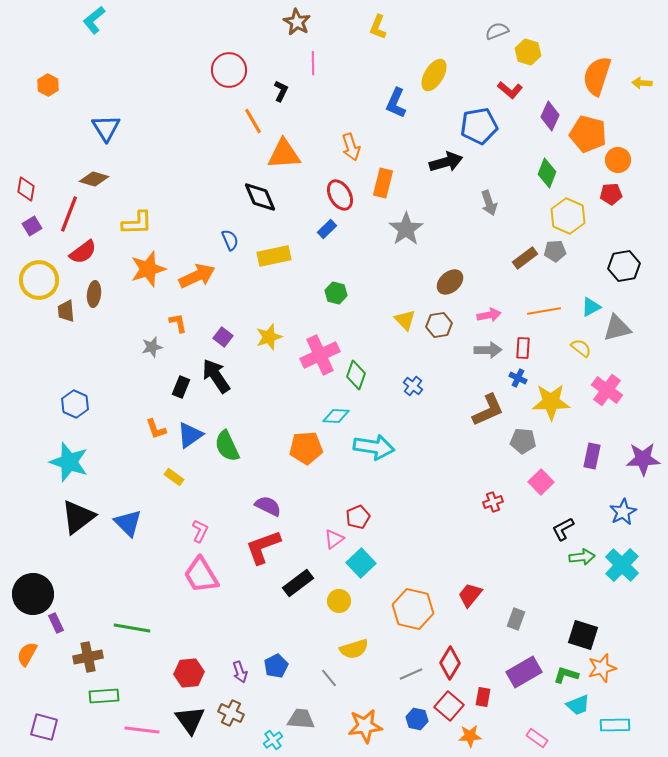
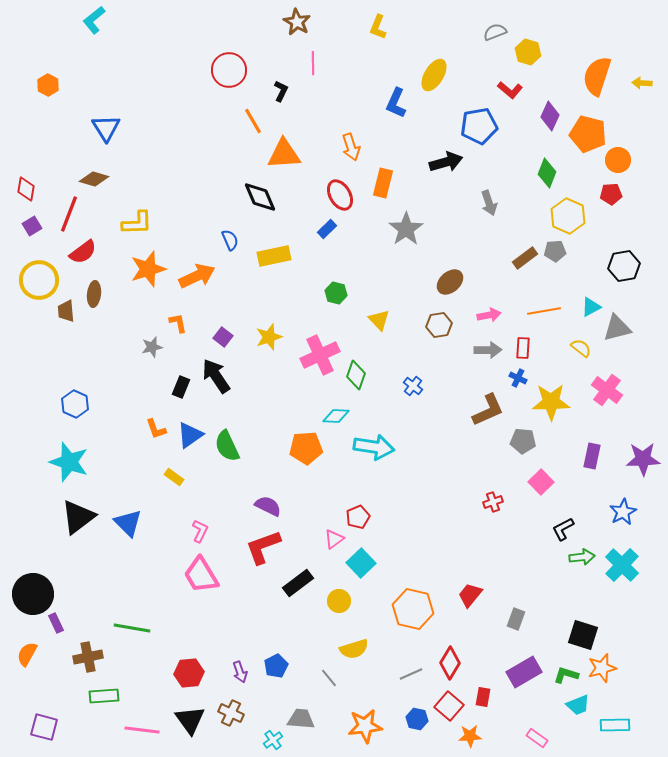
gray semicircle at (497, 31): moved 2 px left, 1 px down
yellow triangle at (405, 320): moved 26 px left
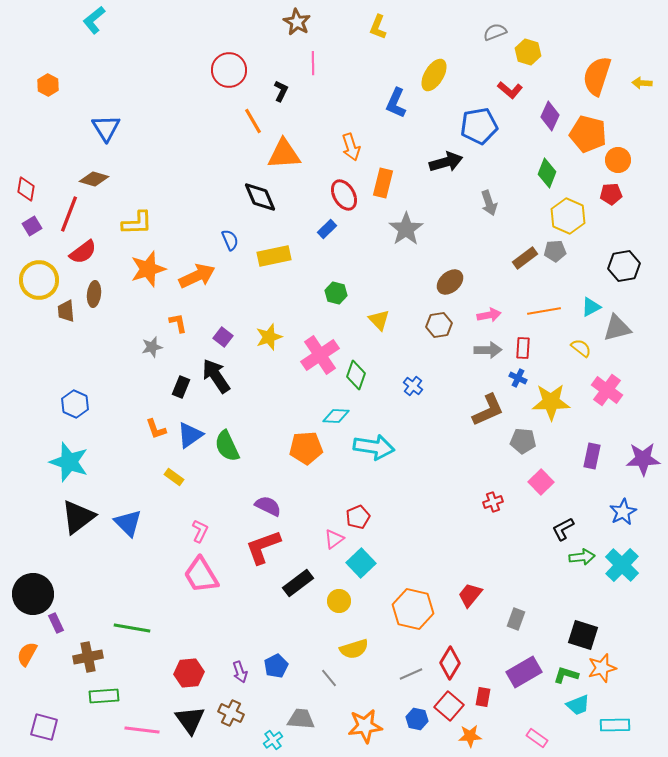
red ellipse at (340, 195): moved 4 px right
pink cross at (320, 355): rotated 9 degrees counterclockwise
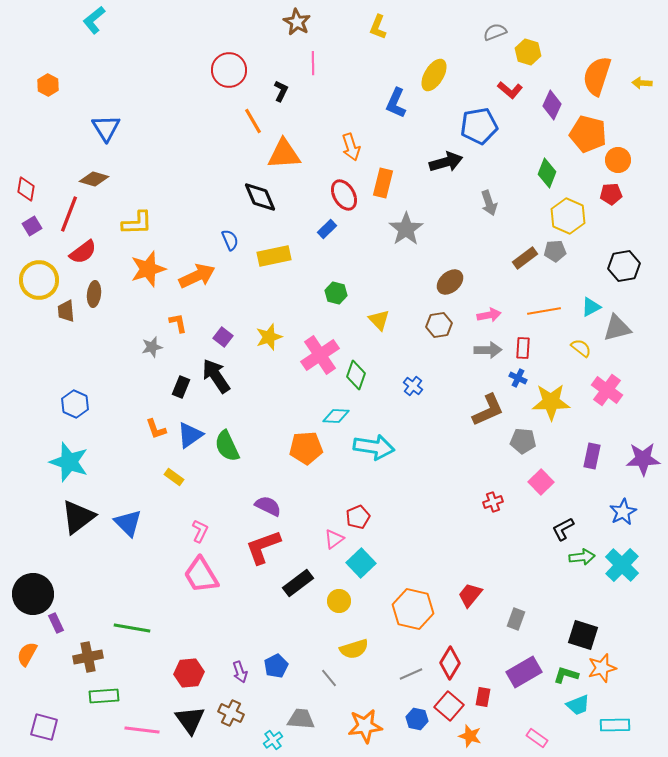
purple diamond at (550, 116): moved 2 px right, 11 px up
orange star at (470, 736): rotated 20 degrees clockwise
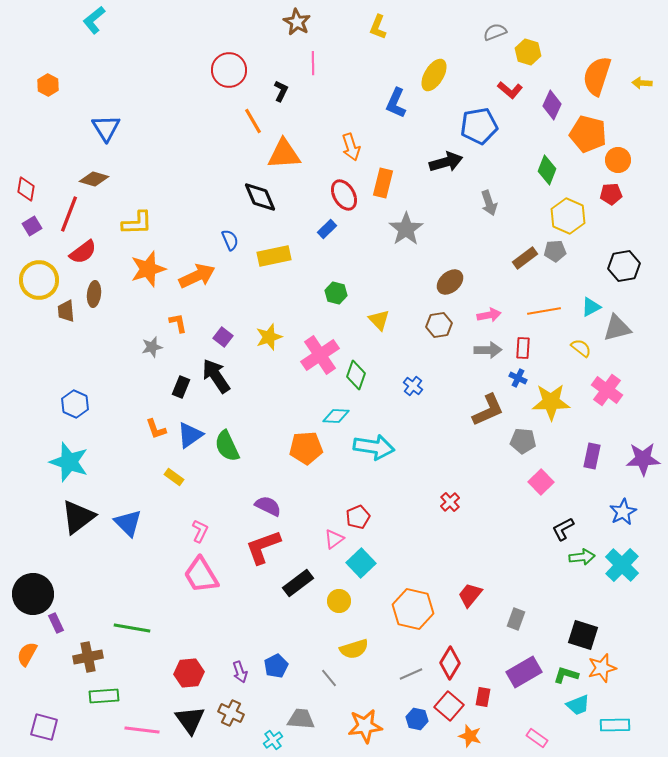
green diamond at (547, 173): moved 3 px up
red cross at (493, 502): moved 43 px left; rotated 24 degrees counterclockwise
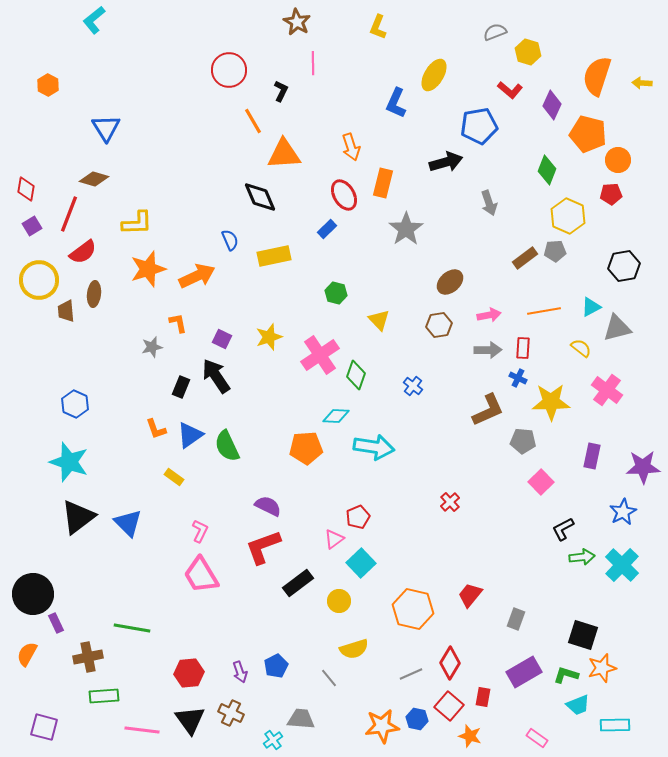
purple square at (223, 337): moved 1 px left, 2 px down; rotated 12 degrees counterclockwise
purple star at (643, 459): moved 8 px down
orange star at (365, 726): moved 17 px right
